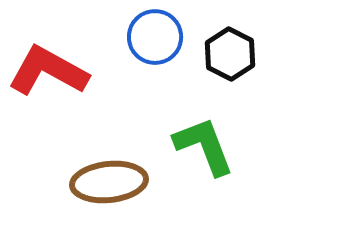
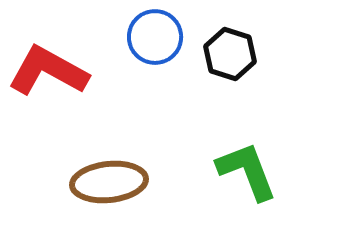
black hexagon: rotated 9 degrees counterclockwise
green L-shape: moved 43 px right, 25 px down
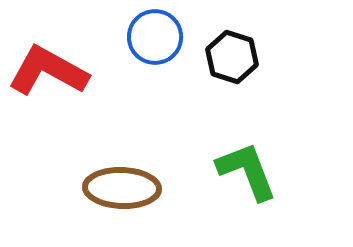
black hexagon: moved 2 px right, 3 px down
brown ellipse: moved 13 px right, 6 px down; rotated 8 degrees clockwise
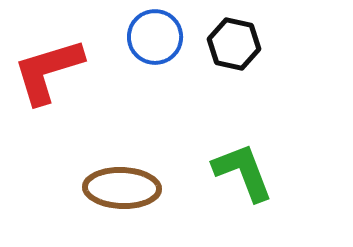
black hexagon: moved 2 px right, 13 px up; rotated 6 degrees counterclockwise
red L-shape: rotated 46 degrees counterclockwise
green L-shape: moved 4 px left, 1 px down
